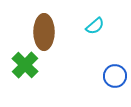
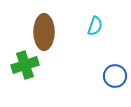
cyan semicircle: rotated 30 degrees counterclockwise
green cross: rotated 28 degrees clockwise
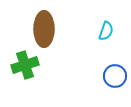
cyan semicircle: moved 11 px right, 5 px down
brown ellipse: moved 3 px up
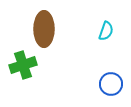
green cross: moved 2 px left
blue circle: moved 4 px left, 8 px down
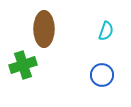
blue circle: moved 9 px left, 9 px up
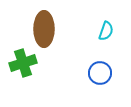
green cross: moved 2 px up
blue circle: moved 2 px left, 2 px up
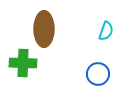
green cross: rotated 20 degrees clockwise
blue circle: moved 2 px left, 1 px down
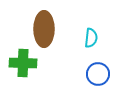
cyan semicircle: moved 15 px left, 7 px down; rotated 12 degrees counterclockwise
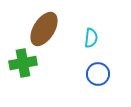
brown ellipse: rotated 32 degrees clockwise
green cross: rotated 12 degrees counterclockwise
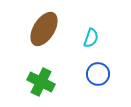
cyan semicircle: rotated 12 degrees clockwise
green cross: moved 18 px right, 19 px down; rotated 36 degrees clockwise
